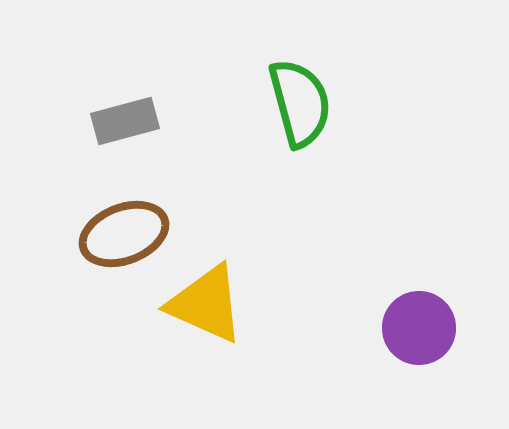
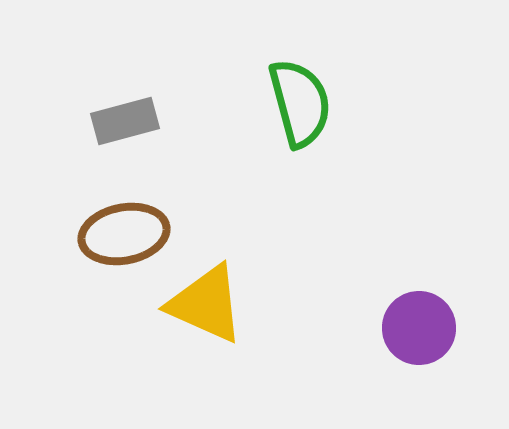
brown ellipse: rotated 10 degrees clockwise
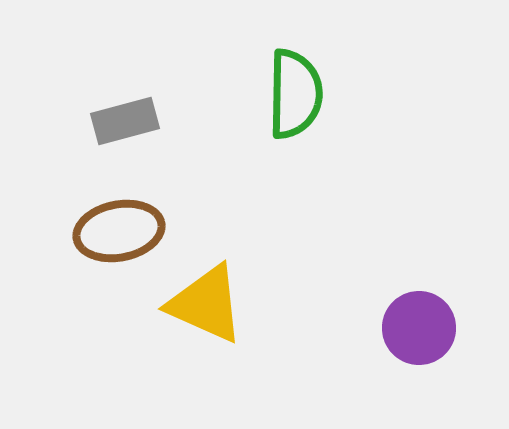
green semicircle: moved 5 px left, 9 px up; rotated 16 degrees clockwise
brown ellipse: moved 5 px left, 3 px up
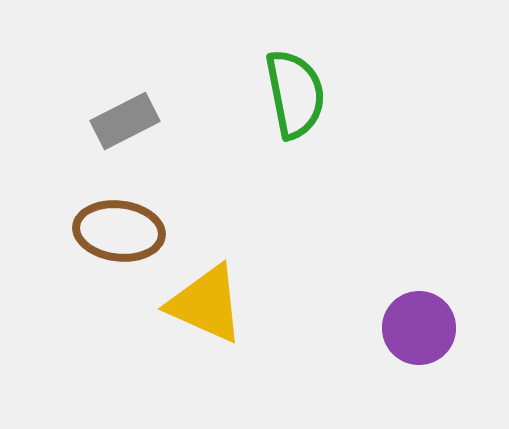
green semicircle: rotated 12 degrees counterclockwise
gray rectangle: rotated 12 degrees counterclockwise
brown ellipse: rotated 18 degrees clockwise
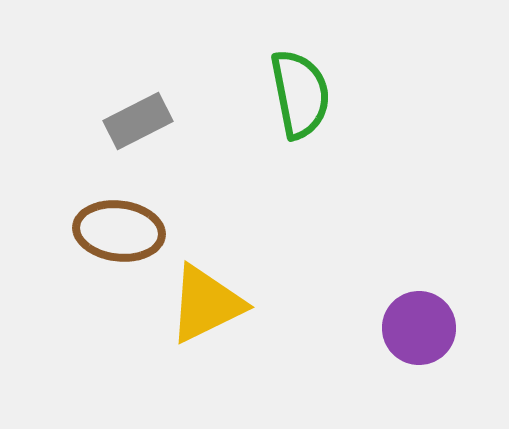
green semicircle: moved 5 px right
gray rectangle: moved 13 px right
yellow triangle: rotated 50 degrees counterclockwise
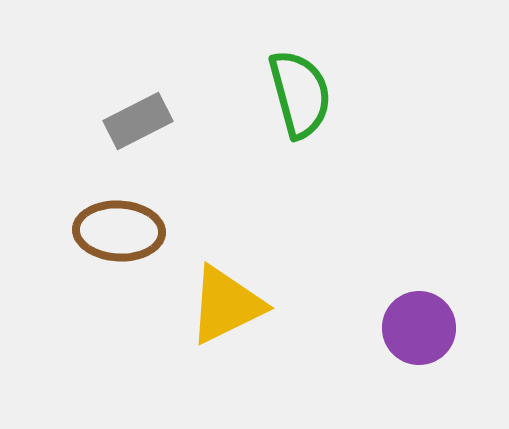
green semicircle: rotated 4 degrees counterclockwise
brown ellipse: rotated 4 degrees counterclockwise
yellow triangle: moved 20 px right, 1 px down
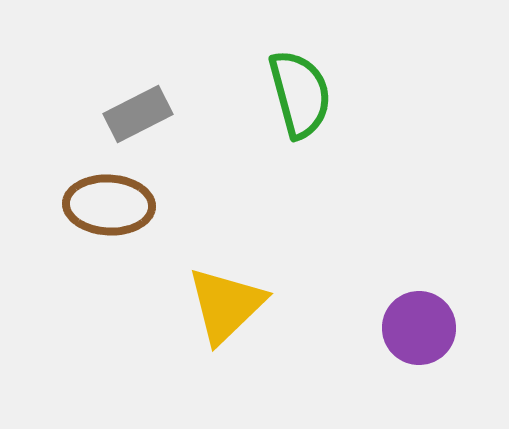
gray rectangle: moved 7 px up
brown ellipse: moved 10 px left, 26 px up
yellow triangle: rotated 18 degrees counterclockwise
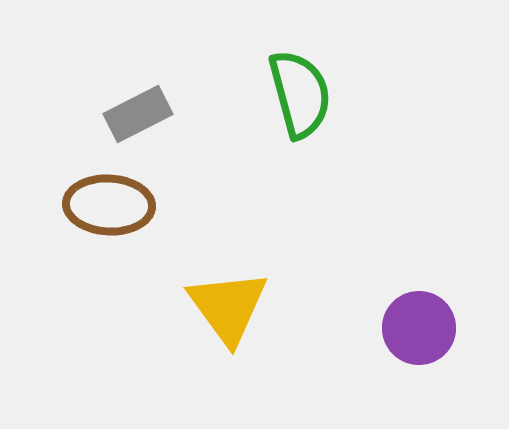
yellow triangle: moved 2 px right, 2 px down; rotated 22 degrees counterclockwise
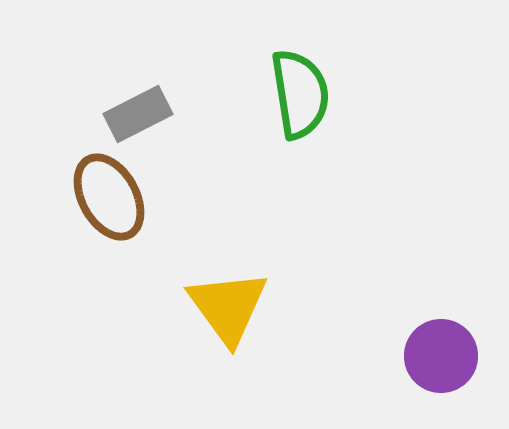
green semicircle: rotated 6 degrees clockwise
brown ellipse: moved 8 px up; rotated 58 degrees clockwise
purple circle: moved 22 px right, 28 px down
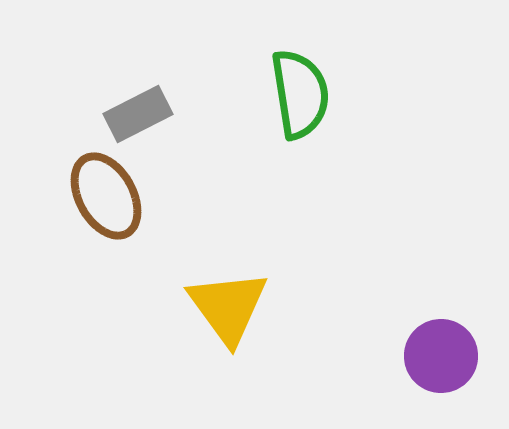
brown ellipse: moved 3 px left, 1 px up
